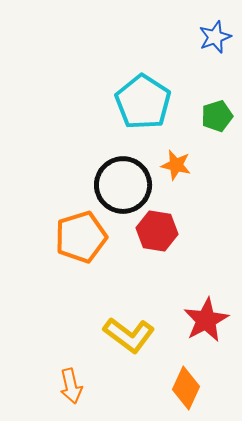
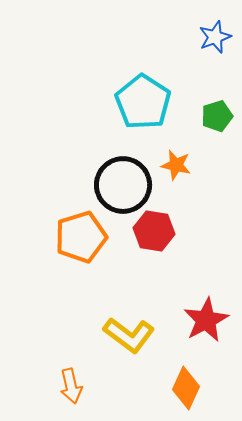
red hexagon: moved 3 px left
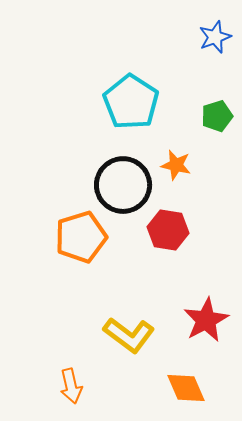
cyan pentagon: moved 12 px left
red hexagon: moved 14 px right, 1 px up
orange diamond: rotated 48 degrees counterclockwise
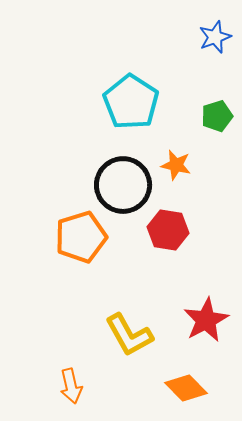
yellow L-shape: rotated 24 degrees clockwise
orange diamond: rotated 21 degrees counterclockwise
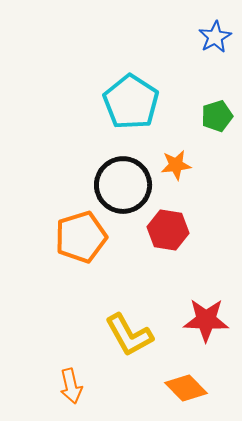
blue star: rotated 8 degrees counterclockwise
orange star: rotated 20 degrees counterclockwise
red star: rotated 30 degrees clockwise
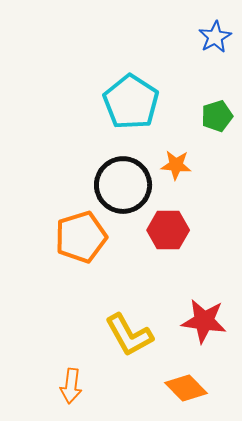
orange star: rotated 12 degrees clockwise
red hexagon: rotated 9 degrees counterclockwise
red star: moved 2 px left, 1 px down; rotated 6 degrees clockwise
orange arrow: rotated 20 degrees clockwise
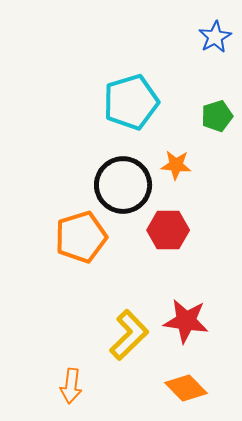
cyan pentagon: rotated 22 degrees clockwise
red star: moved 18 px left
yellow L-shape: rotated 105 degrees counterclockwise
